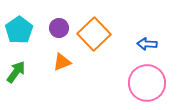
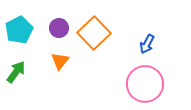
cyan pentagon: rotated 8 degrees clockwise
orange square: moved 1 px up
blue arrow: rotated 66 degrees counterclockwise
orange triangle: moved 2 px left, 1 px up; rotated 30 degrees counterclockwise
pink circle: moved 2 px left, 1 px down
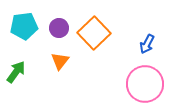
cyan pentagon: moved 5 px right, 4 px up; rotated 20 degrees clockwise
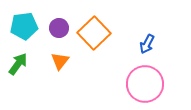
green arrow: moved 2 px right, 8 px up
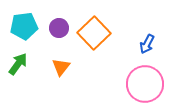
orange triangle: moved 1 px right, 6 px down
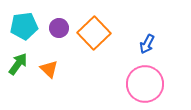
orange triangle: moved 12 px left, 2 px down; rotated 24 degrees counterclockwise
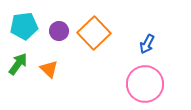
purple circle: moved 3 px down
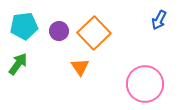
blue arrow: moved 12 px right, 24 px up
orange triangle: moved 31 px right, 2 px up; rotated 12 degrees clockwise
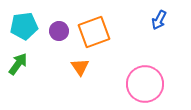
orange square: moved 1 px up; rotated 24 degrees clockwise
